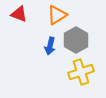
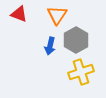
orange triangle: rotated 25 degrees counterclockwise
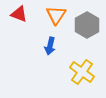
orange triangle: moved 1 px left
gray hexagon: moved 11 px right, 15 px up
yellow cross: moved 1 px right; rotated 35 degrees counterclockwise
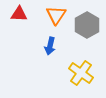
red triangle: rotated 18 degrees counterclockwise
yellow cross: moved 1 px left, 1 px down
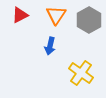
red triangle: moved 1 px right, 1 px down; rotated 30 degrees counterclockwise
gray hexagon: moved 2 px right, 5 px up
